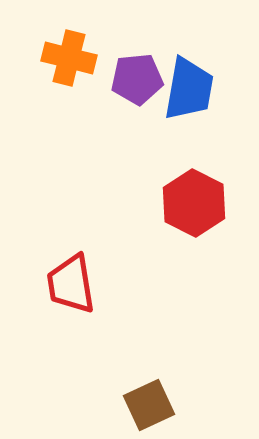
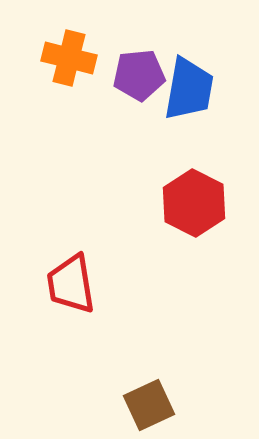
purple pentagon: moved 2 px right, 4 px up
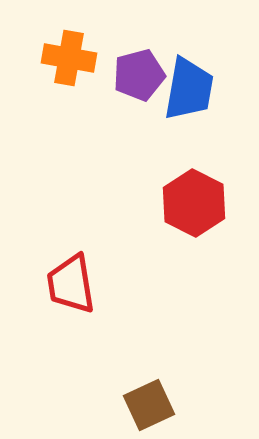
orange cross: rotated 4 degrees counterclockwise
purple pentagon: rotated 9 degrees counterclockwise
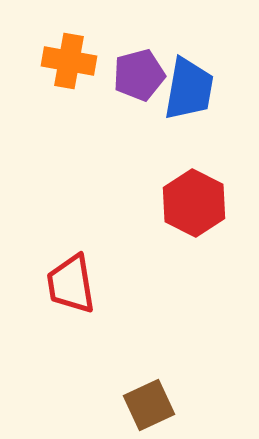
orange cross: moved 3 px down
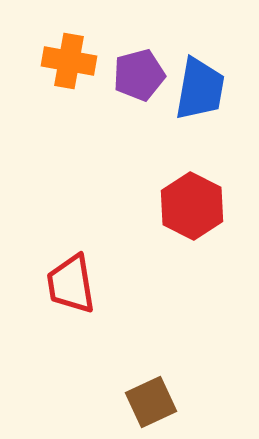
blue trapezoid: moved 11 px right
red hexagon: moved 2 px left, 3 px down
brown square: moved 2 px right, 3 px up
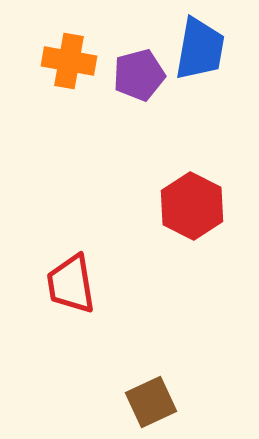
blue trapezoid: moved 40 px up
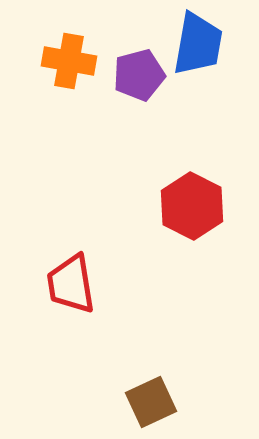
blue trapezoid: moved 2 px left, 5 px up
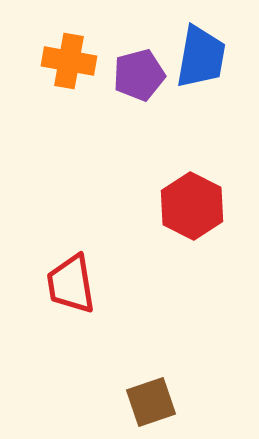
blue trapezoid: moved 3 px right, 13 px down
brown square: rotated 6 degrees clockwise
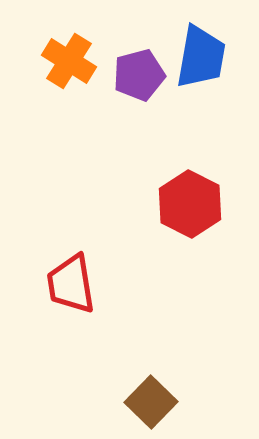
orange cross: rotated 22 degrees clockwise
red hexagon: moved 2 px left, 2 px up
brown square: rotated 27 degrees counterclockwise
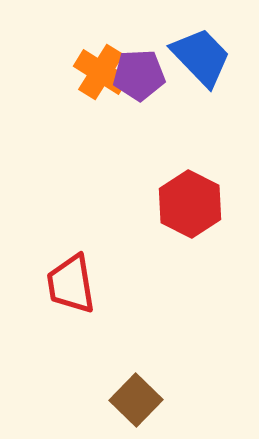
blue trapezoid: rotated 54 degrees counterclockwise
orange cross: moved 32 px right, 11 px down
purple pentagon: rotated 12 degrees clockwise
brown square: moved 15 px left, 2 px up
